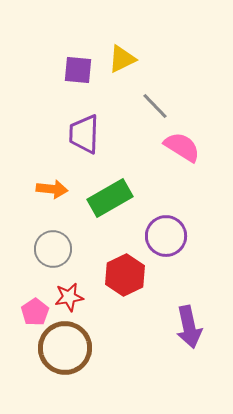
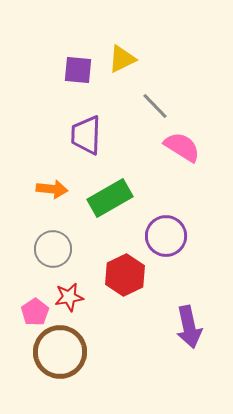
purple trapezoid: moved 2 px right, 1 px down
brown circle: moved 5 px left, 4 px down
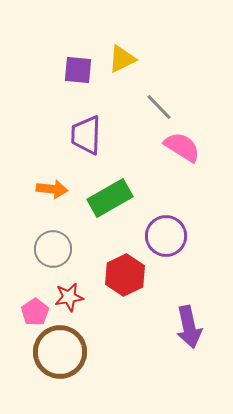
gray line: moved 4 px right, 1 px down
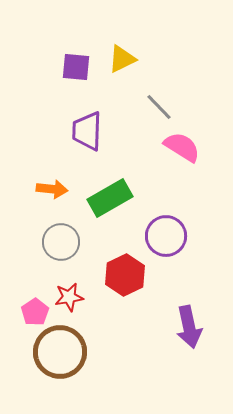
purple square: moved 2 px left, 3 px up
purple trapezoid: moved 1 px right, 4 px up
gray circle: moved 8 px right, 7 px up
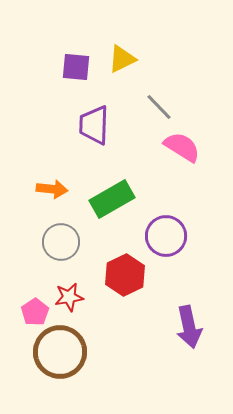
purple trapezoid: moved 7 px right, 6 px up
green rectangle: moved 2 px right, 1 px down
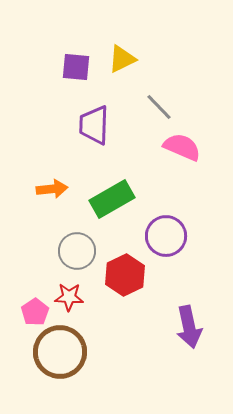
pink semicircle: rotated 9 degrees counterclockwise
orange arrow: rotated 12 degrees counterclockwise
gray circle: moved 16 px right, 9 px down
red star: rotated 12 degrees clockwise
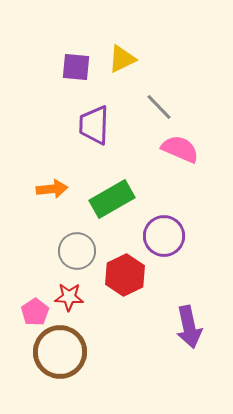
pink semicircle: moved 2 px left, 2 px down
purple circle: moved 2 px left
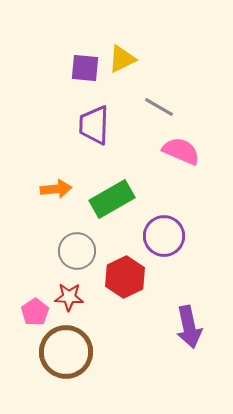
purple square: moved 9 px right, 1 px down
gray line: rotated 16 degrees counterclockwise
pink semicircle: moved 1 px right, 2 px down
orange arrow: moved 4 px right
red hexagon: moved 2 px down
brown circle: moved 6 px right
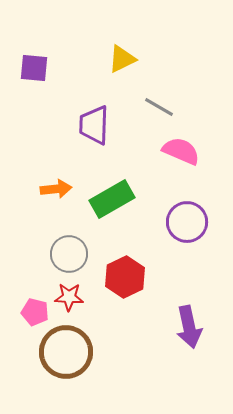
purple square: moved 51 px left
purple circle: moved 23 px right, 14 px up
gray circle: moved 8 px left, 3 px down
pink pentagon: rotated 24 degrees counterclockwise
